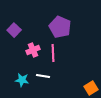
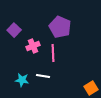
pink cross: moved 4 px up
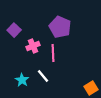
white line: rotated 40 degrees clockwise
cyan star: rotated 24 degrees clockwise
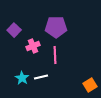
purple pentagon: moved 4 px left; rotated 25 degrees counterclockwise
pink line: moved 2 px right, 2 px down
white line: moved 2 px left, 1 px down; rotated 64 degrees counterclockwise
cyan star: moved 2 px up
orange square: moved 1 px left, 3 px up
